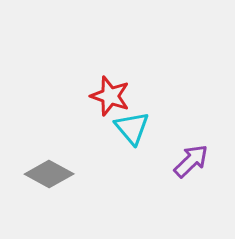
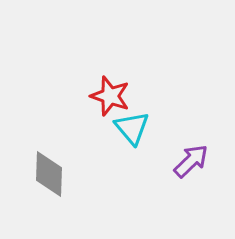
gray diamond: rotated 63 degrees clockwise
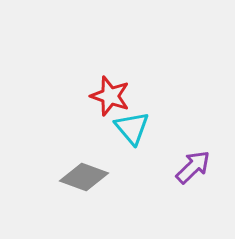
purple arrow: moved 2 px right, 6 px down
gray diamond: moved 35 px right, 3 px down; rotated 72 degrees counterclockwise
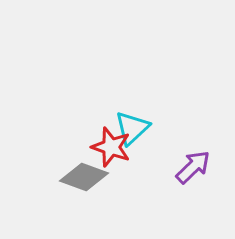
red star: moved 1 px right, 51 px down
cyan triangle: rotated 27 degrees clockwise
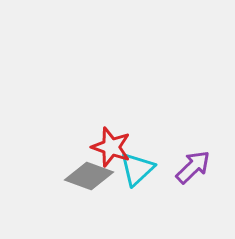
cyan triangle: moved 5 px right, 41 px down
gray diamond: moved 5 px right, 1 px up
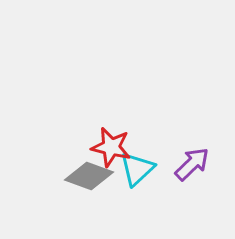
red star: rotated 6 degrees counterclockwise
purple arrow: moved 1 px left, 3 px up
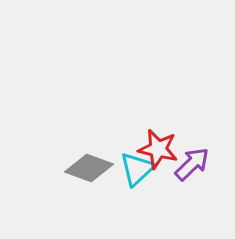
red star: moved 47 px right, 2 px down
gray diamond: moved 8 px up
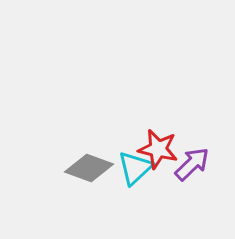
cyan triangle: moved 2 px left, 1 px up
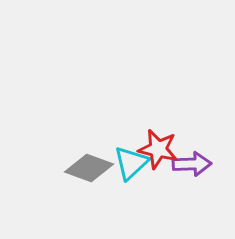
purple arrow: rotated 42 degrees clockwise
cyan triangle: moved 4 px left, 5 px up
